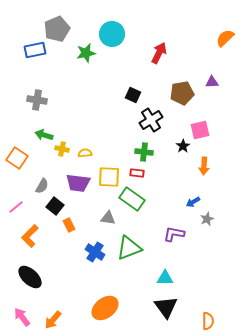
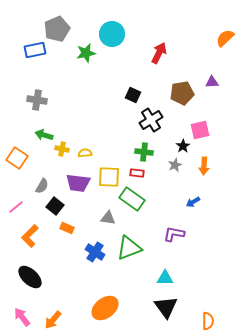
gray star at (207, 219): moved 32 px left, 54 px up
orange rectangle at (69, 225): moved 2 px left, 3 px down; rotated 40 degrees counterclockwise
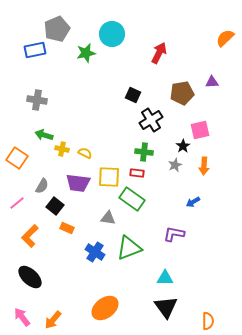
yellow semicircle at (85, 153): rotated 32 degrees clockwise
pink line at (16, 207): moved 1 px right, 4 px up
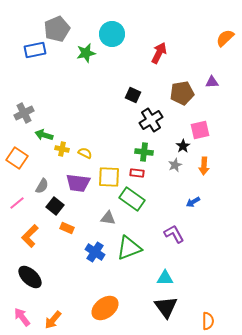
gray cross at (37, 100): moved 13 px left, 13 px down; rotated 36 degrees counterclockwise
purple L-shape at (174, 234): rotated 50 degrees clockwise
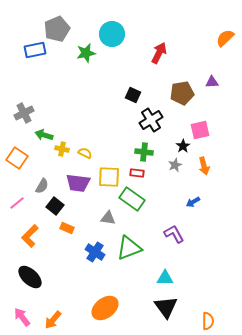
orange arrow at (204, 166): rotated 18 degrees counterclockwise
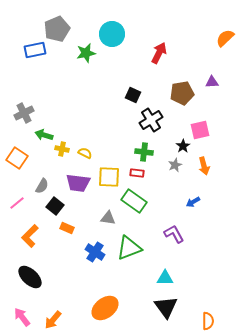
green rectangle at (132, 199): moved 2 px right, 2 px down
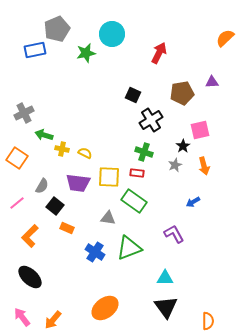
green cross at (144, 152): rotated 12 degrees clockwise
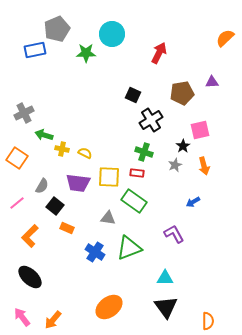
green star at (86, 53): rotated 12 degrees clockwise
orange ellipse at (105, 308): moved 4 px right, 1 px up
